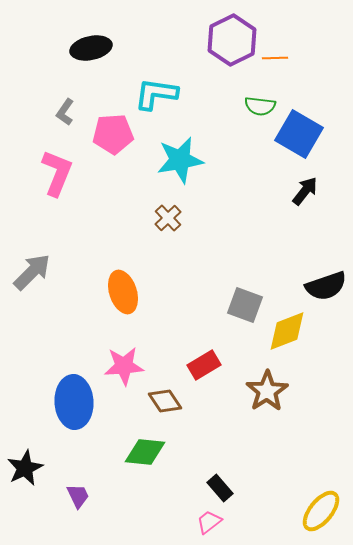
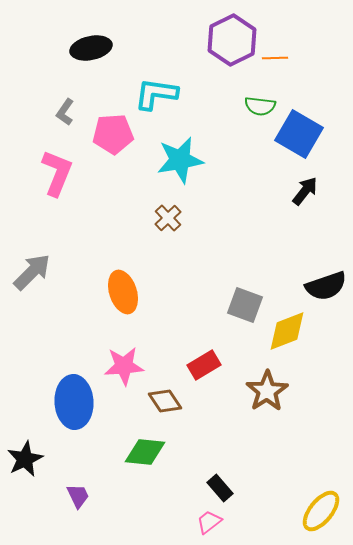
black star: moved 9 px up
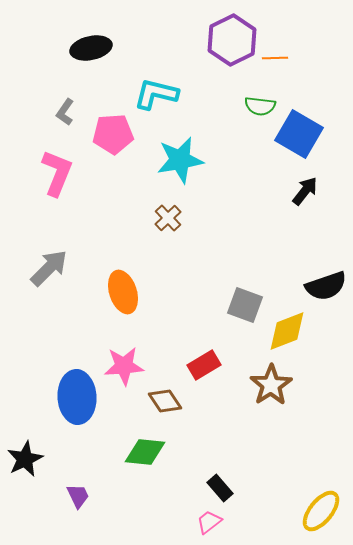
cyan L-shape: rotated 6 degrees clockwise
gray arrow: moved 17 px right, 4 px up
brown star: moved 4 px right, 6 px up
blue ellipse: moved 3 px right, 5 px up
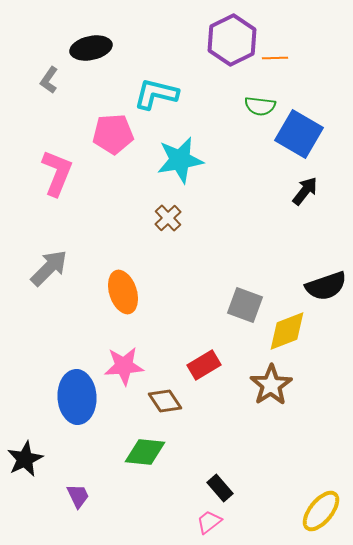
gray L-shape: moved 16 px left, 32 px up
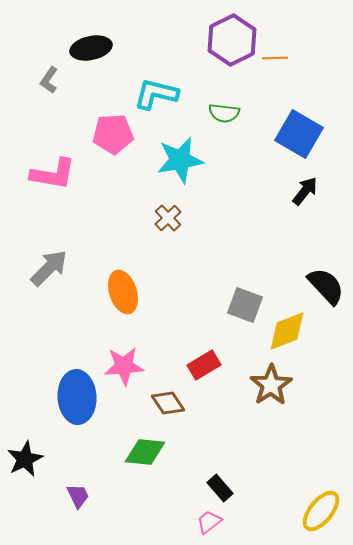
green semicircle: moved 36 px left, 7 px down
pink L-shape: moved 4 px left, 1 px down; rotated 78 degrees clockwise
black semicircle: rotated 114 degrees counterclockwise
brown diamond: moved 3 px right, 2 px down
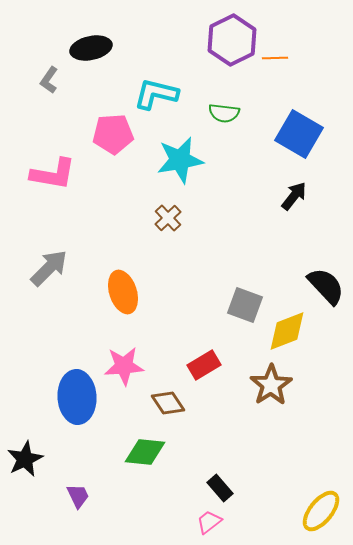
black arrow: moved 11 px left, 5 px down
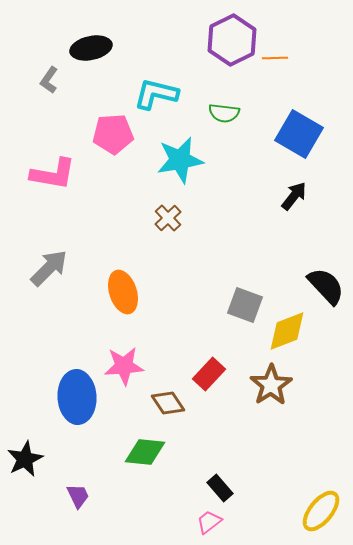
red rectangle: moved 5 px right, 9 px down; rotated 16 degrees counterclockwise
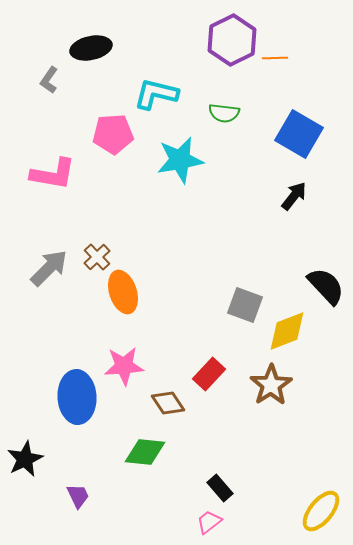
brown cross: moved 71 px left, 39 px down
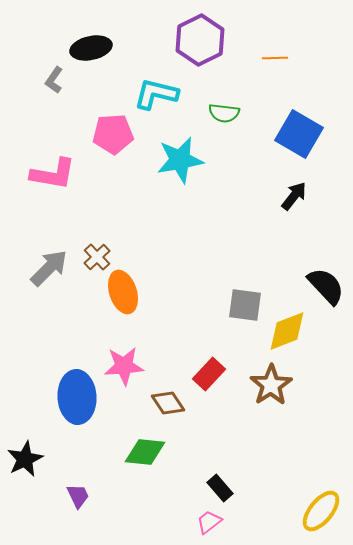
purple hexagon: moved 32 px left
gray L-shape: moved 5 px right
gray square: rotated 12 degrees counterclockwise
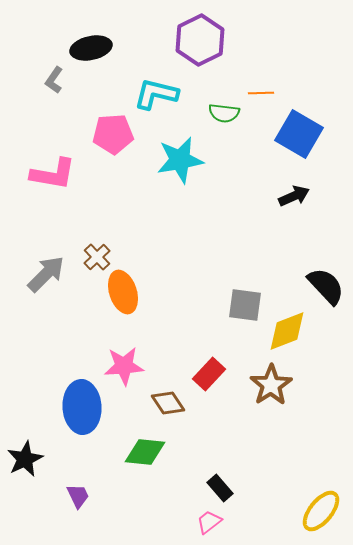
orange line: moved 14 px left, 35 px down
black arrow: rotated 28 degrees clockwise
gray arrow: moved 3 px left, 6 px down
blue ellipse: moved 5 px right, 10 px down
